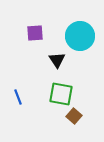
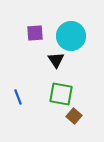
cyan circle: moved 9 px left
black triangle: moved 1 px left
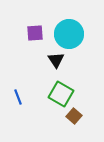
cyan circle: moved 2 px left, 2 px up
green square: rotated 20 degrees clockwise
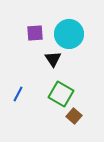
black triangle: moved 3 px left, 1 px up
blue line: moved 3 px up; rotated 49 degrees clockwise
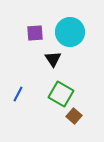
cyan circle: moved 1 px right, 2 px up
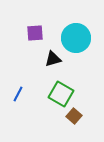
cyan circle: moved 6 px right, 6 px down
black triangle: rotated 48 degrees clockwise
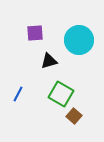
cyan circle: moved 3 px right, 2 px down
black triangle: moved 4 px left, 2 px down
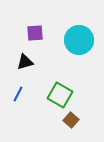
black triangle: moved 24 px left, 1 px down
green square: moved 1 px left, 1 px down
brown square: moved 3 px left, 4 px down
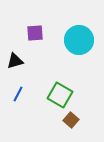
black triangle: moved 10 px left, 1 px up
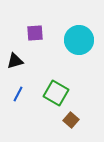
green square: moved 4 px left, 2 px up
